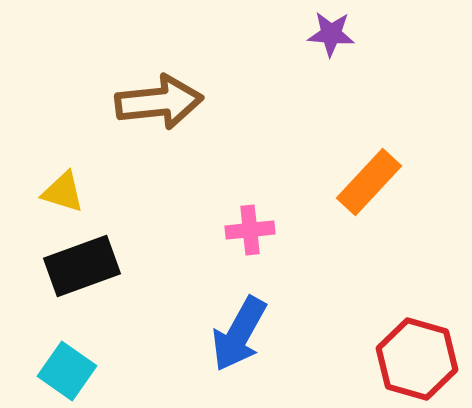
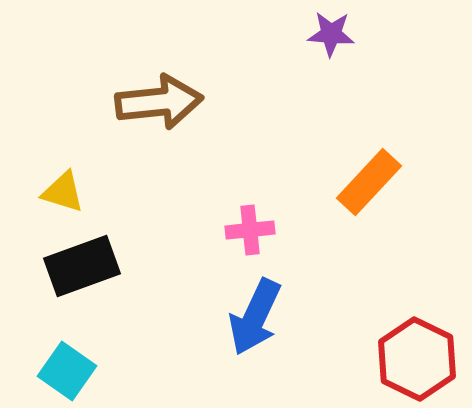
blue arrow: moved 16 px right, 17 px up; rotated 4 degrees counterclockwise
red hexagon: rotated 10 degrees clockwise
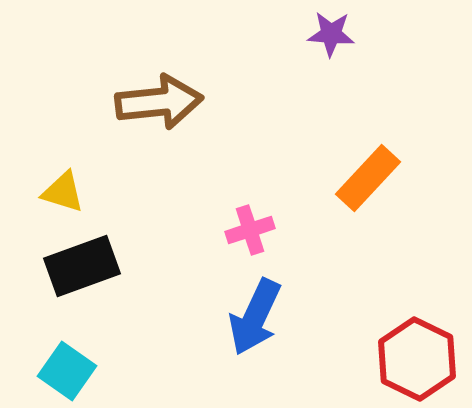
orange rectangle: moved 1 px left, 4 px up
pink cross: rotated 12 degrees counterclockwise
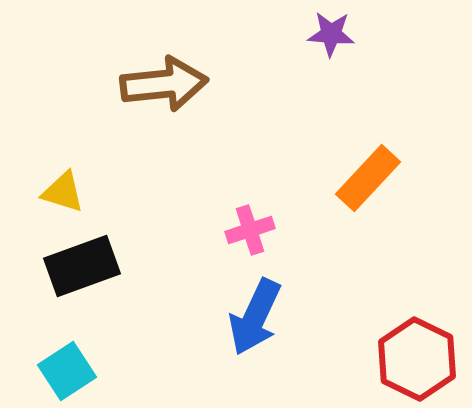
brown arrow: moved 5 px right, 18 px up
cyan square: rotated 22 degrees clockwise
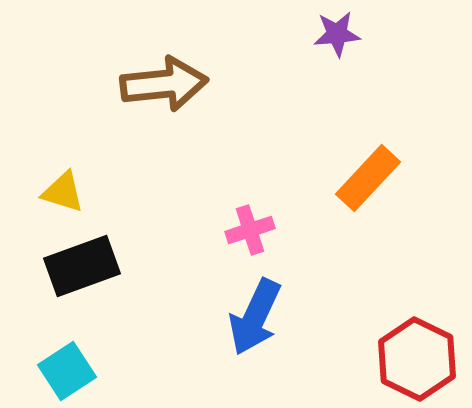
purple star: moved 6 px right; rotated 9 degrees counterclockwise
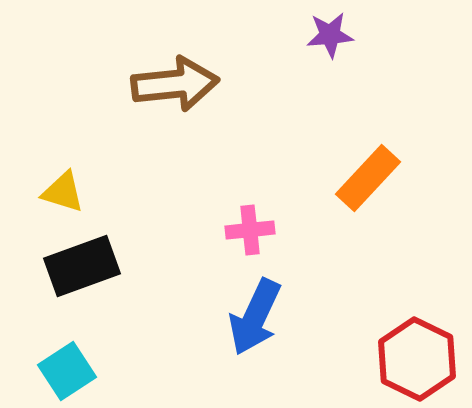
purple star: moved 7 px left, 1 px down
brown arrow: moved 11 px right
pink cross: rotated 12 degrees clockwise
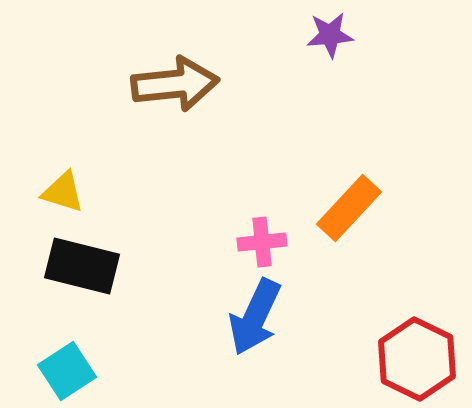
orange rectangle: moved 19 px left, 30 px down
pink cross: moved 12 px right, 12 px down
black rectangle: rotated 34 degrees clockwise
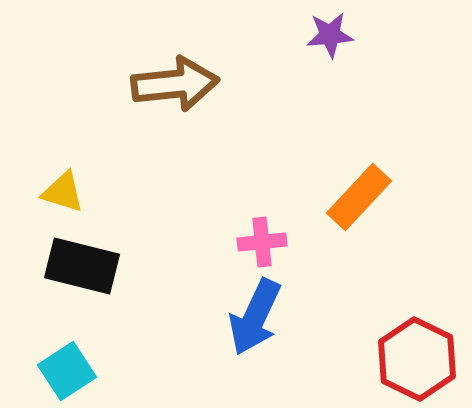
orange rectangle: moved 10 px right, 11 px up
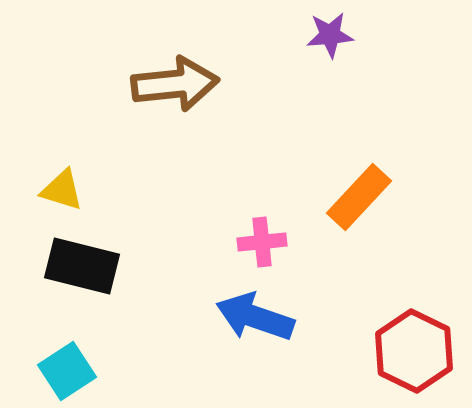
yellow triangle: moved 1 px left, 2 px up
blue arrow: rotated 84 degrees clockwise
red hexagon: moved 3 px left, 8 px up
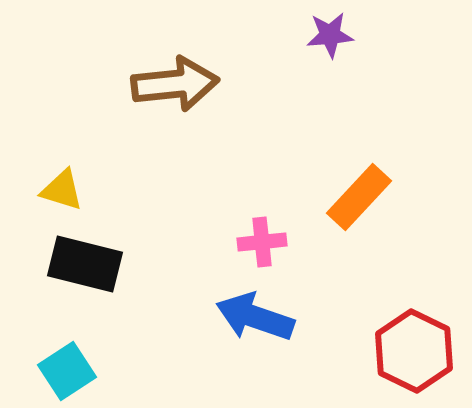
black rectangle: moved 3 px right, 2 px up
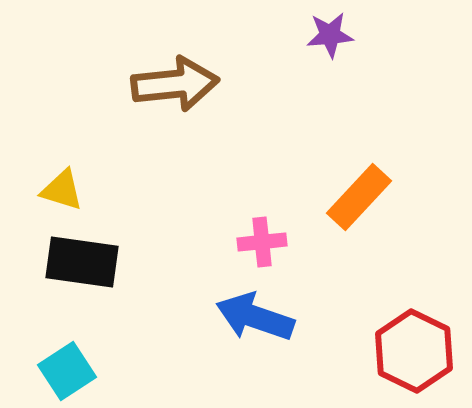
black rectangle: moved 3 px left, 2 px up; rotated 6 degrees counterclockwise
